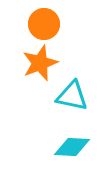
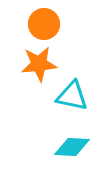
orange star: moved 1 px left, 1 px down; rotated 15 degrees clockwise
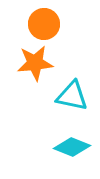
orange star: moved 4 px left, 1 px up
cyan diamond: rotated 18 degrees clockwise
